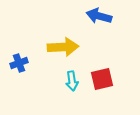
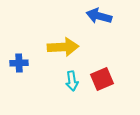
blue cross: rotated 18 degrees clockwise
red square: rotated 10 degrees counterclockwise
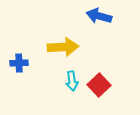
red square: moved 3 px left, 6 px down; rotated 20 degrees counterclockwise
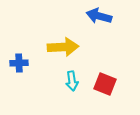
red square: moved 6 px right, 1 px up; rotated 25 degrees counterclockwise
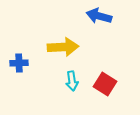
red square: rotated 10 degrees clockwise
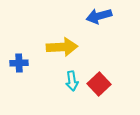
blue arrow: rotated 30 degrees counterclockwise
yellow arrow: moved 1 px left
red square: moved 6 px left; rotated 15 degrees clockwise
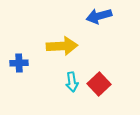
yellow arrow: moved 1 px up
cyan arrow: moved 1 px down
